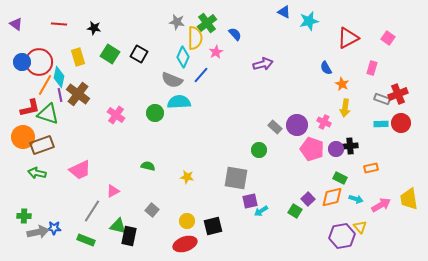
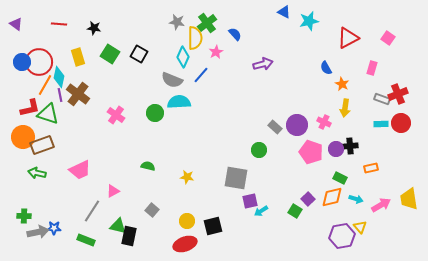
pink pentagon at (312, 149): moved 1 px left, 3 px down
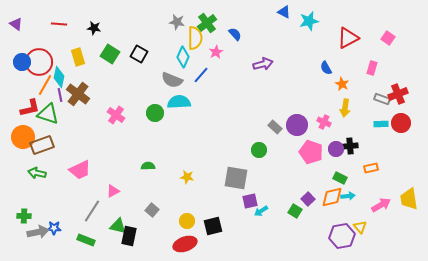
green semicircle at (148, 166): rotated 16 degrees counterclockwise
cyan arrow at (356, 199): moved 8 px left, 3 px up; rotated 24 degrees counterclockwise
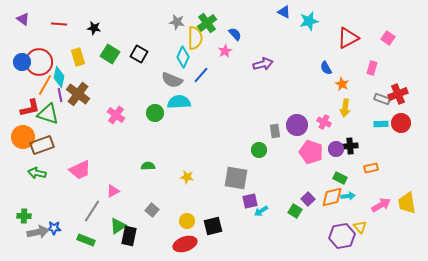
purple triangle at (16, 24): moved 7 px right, 5 px up
pink star at (216, 52): moved 9 px right, 1 px up
gray rectangle at (275, 127): moved 4 px down; rotated 40 degrees clockwise
yellow trapezoid at (409, 199): moved 2 px left, 4 px down
green triangle at (118, 226): rotated 48 degrees counterclockwise
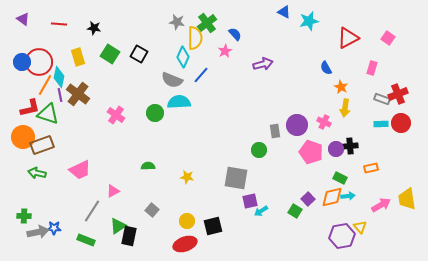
orange star at (342, 84): moved 1 px left, 3 px down
yellow trapezoid at (407, 203): moved 4 px up
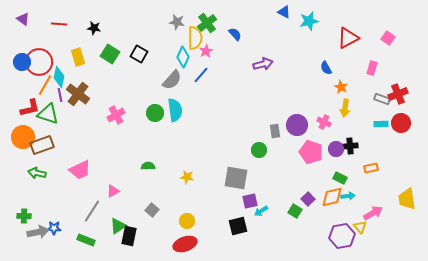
pink star at (225, 51): moved 19 px left
gray semicircle at (172, 80): rotated 70 degrees counterclockwise
cyan semicircle at (179, 102): moved 4 px left, 8 px down; rotated 85 degrees clockwise
pink cross at (116, 115): rotated 24 degrees clockwise
pink arrow at (381, 205): moved 8 px left, 8 px down
black square at (213, 226): moved 25 px right
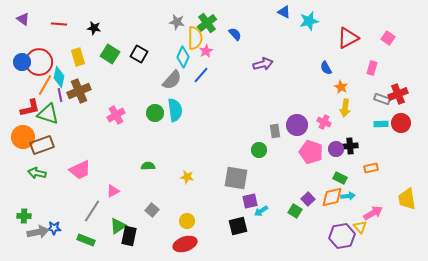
brown cross at (78, 94): moved 1 px right, 3 px up; rotated 30 degrees clockwise
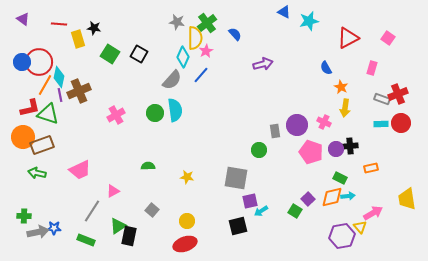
yellow rectangle at (78, 57): moved 18 px up
